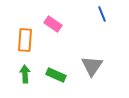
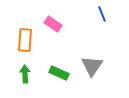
green rectangle: moved 3 px right, 2 px up
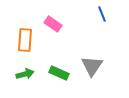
green arrow: rotated 78 degrees clockwise
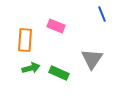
pink rectangle: moved 3 px right, 2 px down; rotated 12 degrees counterclockwise
gray triangle: moved 7 px up
green arrow: moved 6 px right, 6 px up
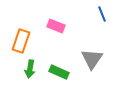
orange rectangle: moved 4 px left, 1 px down; rotated 15 degrees clockwise
green arrow: moved 1 px left, 1 px down; rotated 114 degrees clockwise
green rectangle: moved 1 px up
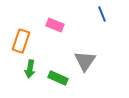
pink rectangle: moved 1 px left, 1 px up
gray triangle: moved 7 px left, 2 px down
green rectangle: moved 1 px left, 6 px down
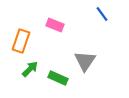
blue line: rotated 14 degrees counterclockwise
green arrow: rotated 144 degrees counterclockwise
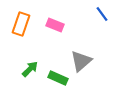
orange rectangle: moved 17 px up
gray triangle: moved 4 px left; rotated 15 degrees clockwise
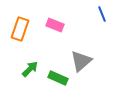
blue line: rotated 14 degrees clockwise
orange rectangle: moved 1 px left, 5 px down
